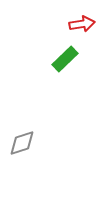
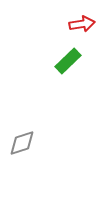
green rectangle: moved 3 px right, 2 px down
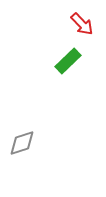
red arrow: rotated 55 degrees clockwise
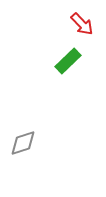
gray diamond: moved 1 px right
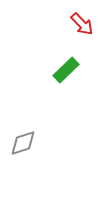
green rectangle: moved 2 px left, 9 px down
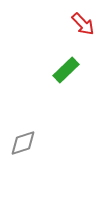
red arrow: moved 1 px right
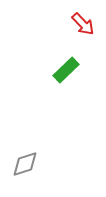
gray diamond: moved 2 px right, 21 px down
